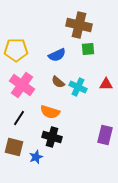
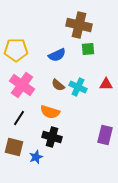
brown semicircle: moved 3 px down
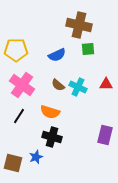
black line: moved 2 px up
brown square: moved 1 px left, 16 px down
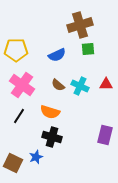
brown cross: moved 1 px right; rotated 30 degrees counterclockwise
cyan cross: moved 2 px right, 1 px up
brown square: rotated 12 degrees clockwise
